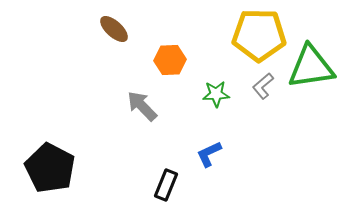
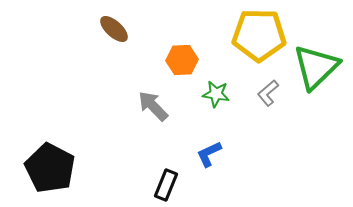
orange hexagon: moved 12 px right
green triangle: moved 5 px right; rotated 36 degrees counterclockwise
gray L-shape: moved 5 px right, 7 px down
green star: rotated 12 degrees clockwise
gray arrow: moved 11 px right
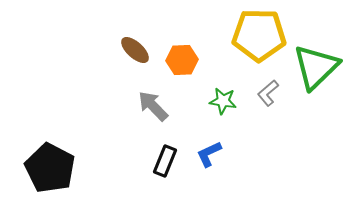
brown ellipse: moved 21 px right, 21 px down
green star: moved 7 px right, 7 px down
black rectangle: moved 1 px left, 24 px up
